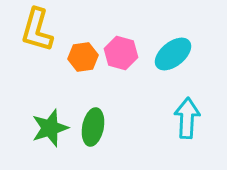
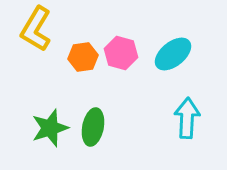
yellow L-shape: moved 1 px left, 1 px up; rotated 15 degrees clockwise
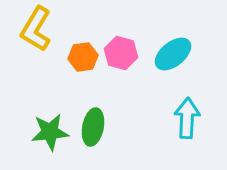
green star: moved 4 px down; rotated 12 degrees clockwise
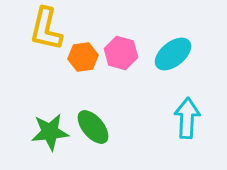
yellow L-shape: moved 10 px right; rotated 18 degrees counterclockwise
green ellipse: rotated 51 degrees counterclockwise
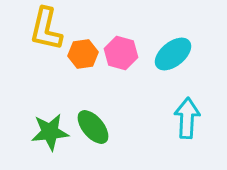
orange hexagon: moved 3 px up
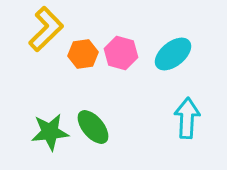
yellow L-shape: rotated 147 degrees counterclockwise
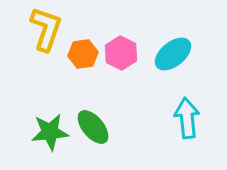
yellow L-shape: rotated 27 degrees counterclockwise
pink hexagon: rotated 12 degrees clockwise
cyan arrow: rotated 9 degrees counterclockwise
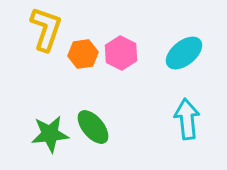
cyan ellipse: moved 11 px right, 1 px up
cyan arrow: moved 1 px down
green star: moved 2 px down
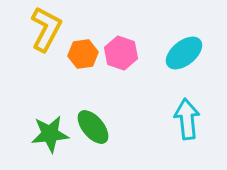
yellow L-shape: rotated 9 degrees clockwise
pink hexagon: rotated 8 degrees counterclockwise
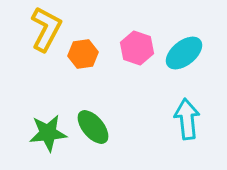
pink hexagon: moved 16 px right, 5 px up
green star: moved 2 px left, 1 px up
